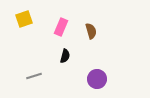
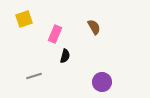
pink rectangle: moved 6 px left, 7 px down
brown semicircle: moved 3 px right, 4 px up; rotated 14 degrees counterclockwise
purple circle: moved 5 px right, 3 px down
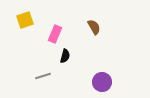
yellow square: moved 1 px right, 1 px down
gray line: moved 9 px right
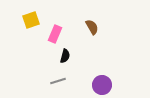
yellow square: moved 6 px right
brown semicircle: moved 2 px left
gray line: moved 15 px right, 5 px down
purple circle: moved 3 px down
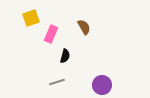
yellow square: moved 2 px up
brown semicircle: moved 8 px left
pink rectangle: moved 4 px left
gray line: moved 1 px left, 1 px down
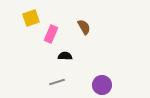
black semicircle: rotated 104 degrees counterclockwise
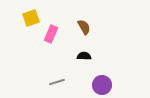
black semicircle: moved 19 px right
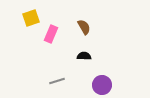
gray line: moved 1 px up
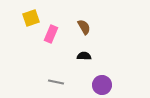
gray line: moved 1 px left, 1 px down; rotated 28 degrees clockwise
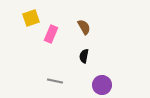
black semicircle: rotated 80 degrees counterclockwise
gray line: moved 1 px left, 1 px up
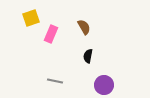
black semicircle: moved 4 px right
purple circle: moved 2 px right
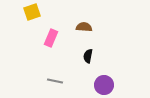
yellow square: moved 1 px right, 6 px up
brown semicircle: rotated 56 degrees counterclockwise
pink rectangle: moved 4 px down
